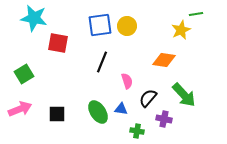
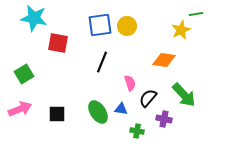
pink semicircle: moved 3 px right, 2 px down
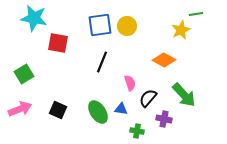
orange diamond: rotated 20 degrees clockwise
black square: moved 1 px right, 4 px up; rotated 24 degrees clockwise
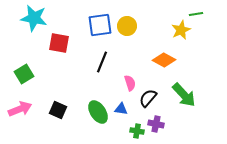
red square: moved 1 px right
purple cross: moved 8 px left, 5 px down
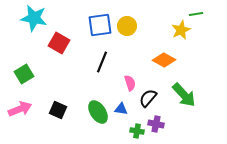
red square: rotated 20 degrees clockwise
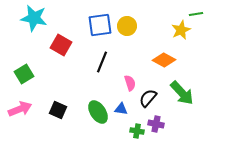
red square: moved 2 px right, 2 px down
green arrow: moved 2 px left, 2 px up
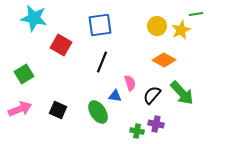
yellow circle: moved 30 px right
black semicircle: moved 4 px right, 3 px up
blue triangle: moved 6 px left, 13 px up
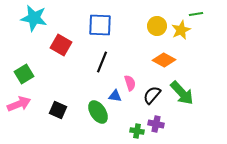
blue square: rotated 10 degrees clockwise
pink arrow: moved 1 px left, 5 px up
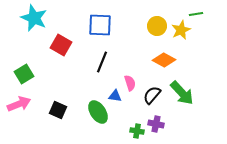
cyan star: rotated 12 degrees clockwise
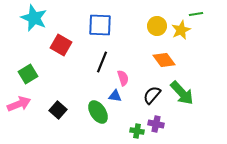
orange diamond: rotated 25 degrees clockwise
green square: moved 4 px right
pink semicircle: moved 7 px left, 5 px up
black square: rotated 18 degrees clockwise
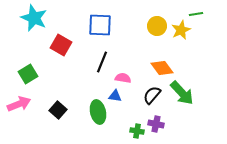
orange diamond: moved 2 px left, 8 px down
pink semicircle: rotated 63 degrees counterclockwise
green ellipse: rotated 20 degrees clockwise
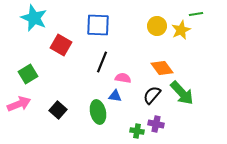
blue square: moved 2 px left
